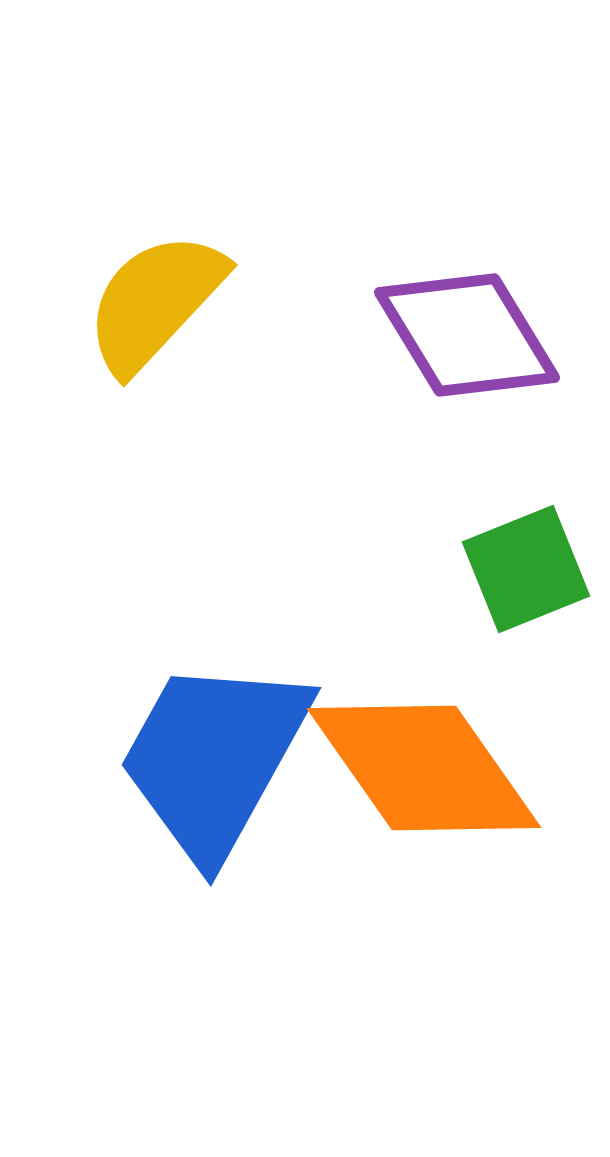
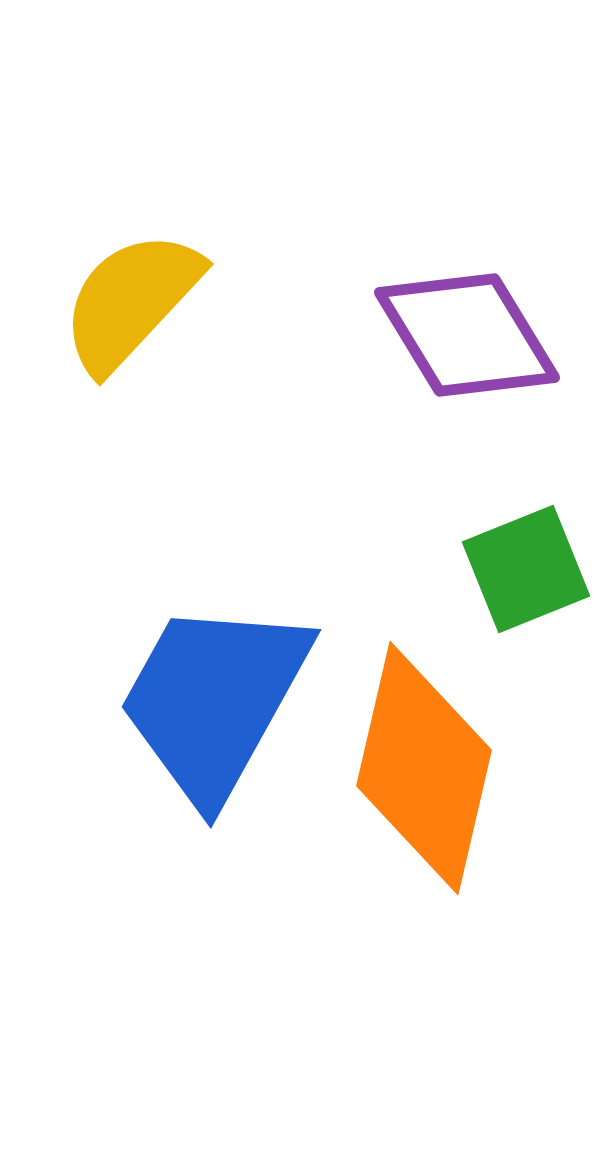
yellow semicircle: moved 24 px left, 1 px up
blue trapezoid: moved 58 px up
orange diamond: rotated 48 degrees clockwise
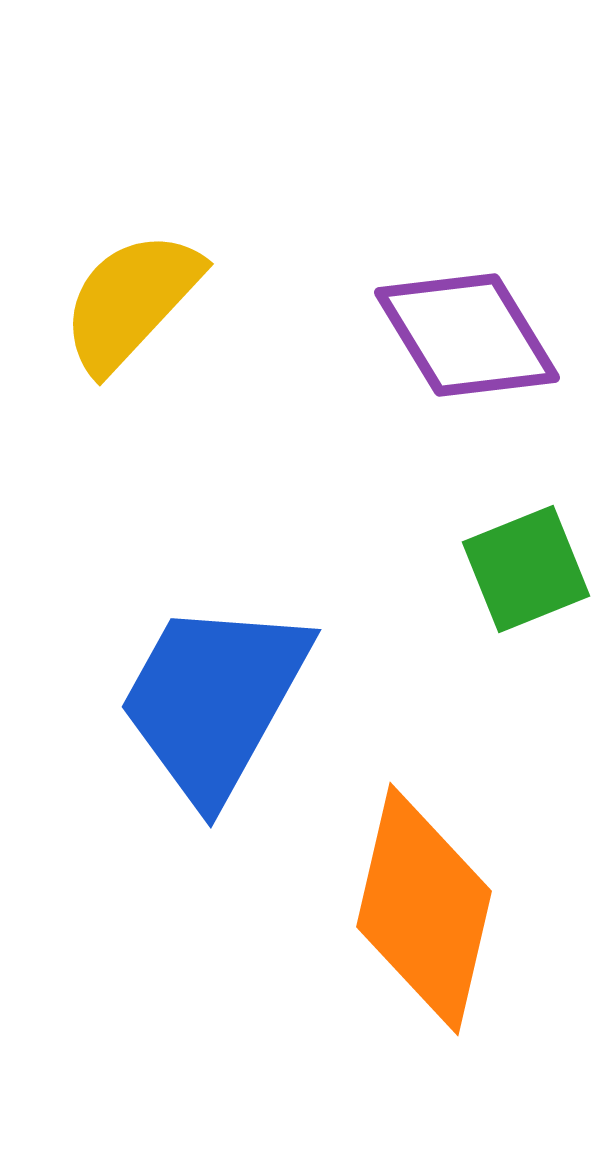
orange diamond: moved 141 px down
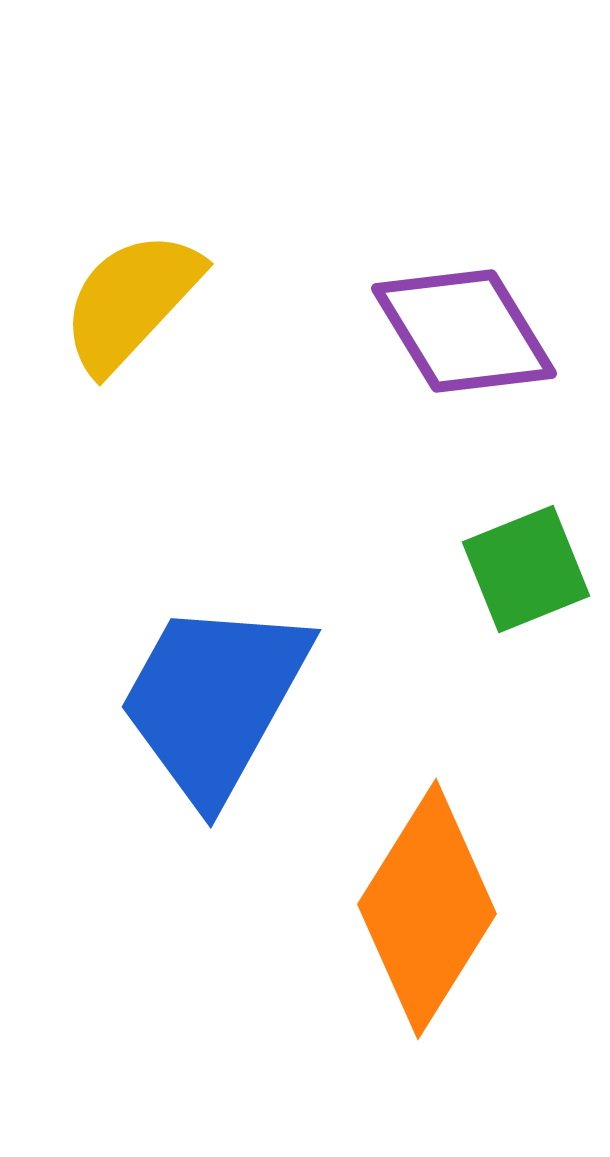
purple diamond: moved 3 px left, 4 px up
orange diamond: moved 3 px right; rotated 19 degrees clockwise
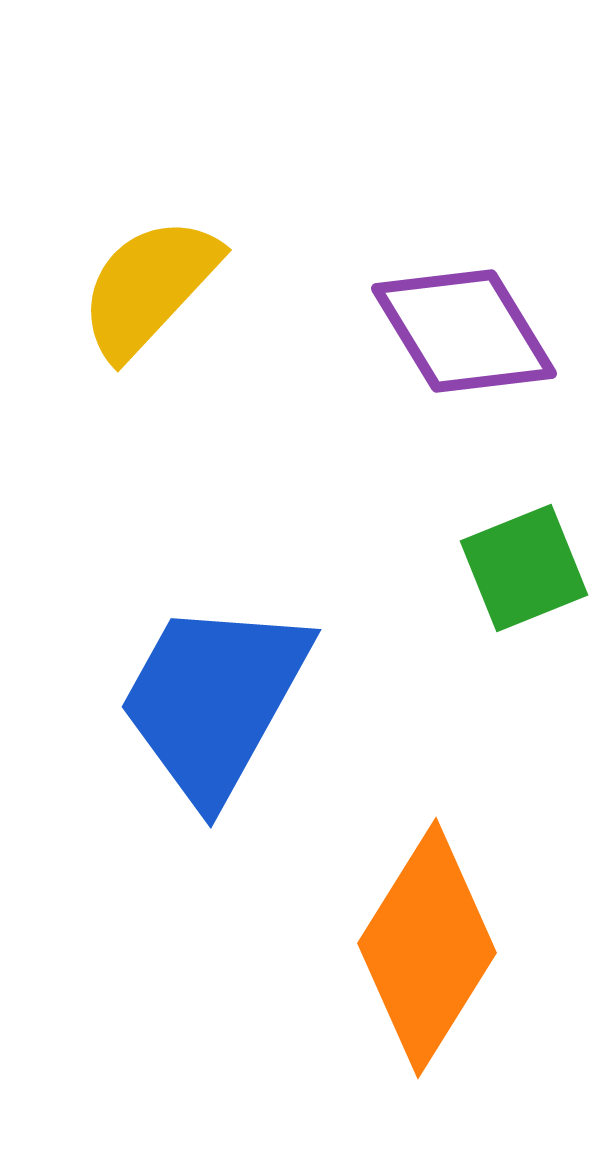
yellow semicircle: moved 18 px right, 14 px up
green square: moved 2 px left, 1 px up
orange diamond: moved 39 px down
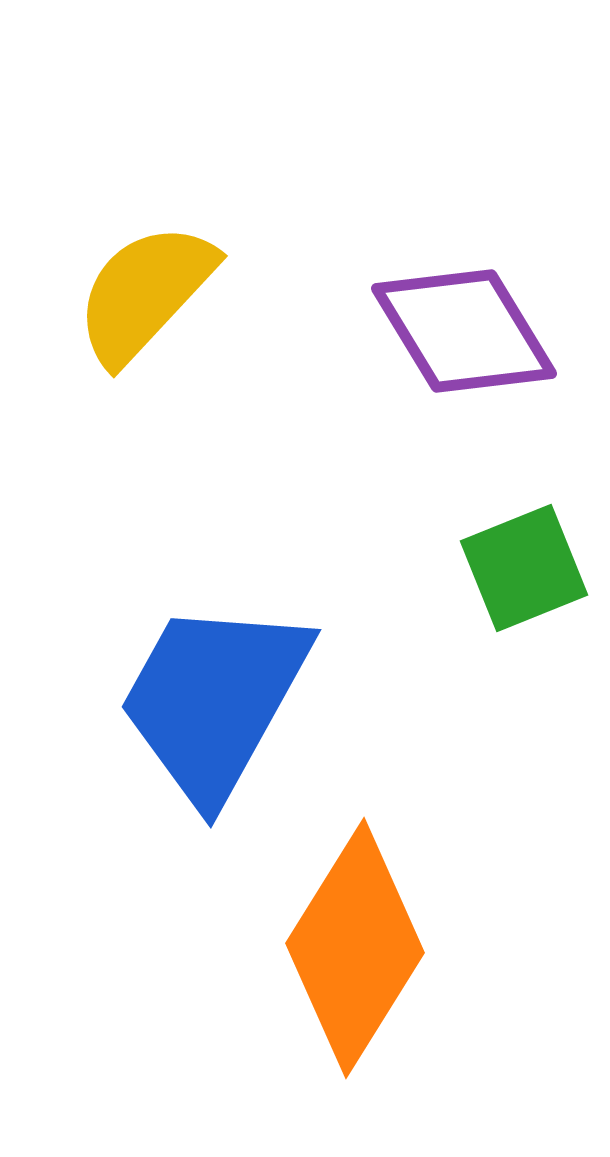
yellow semicircle: moved 4 px left, 6 px down
orange diamond: moved 72 px left
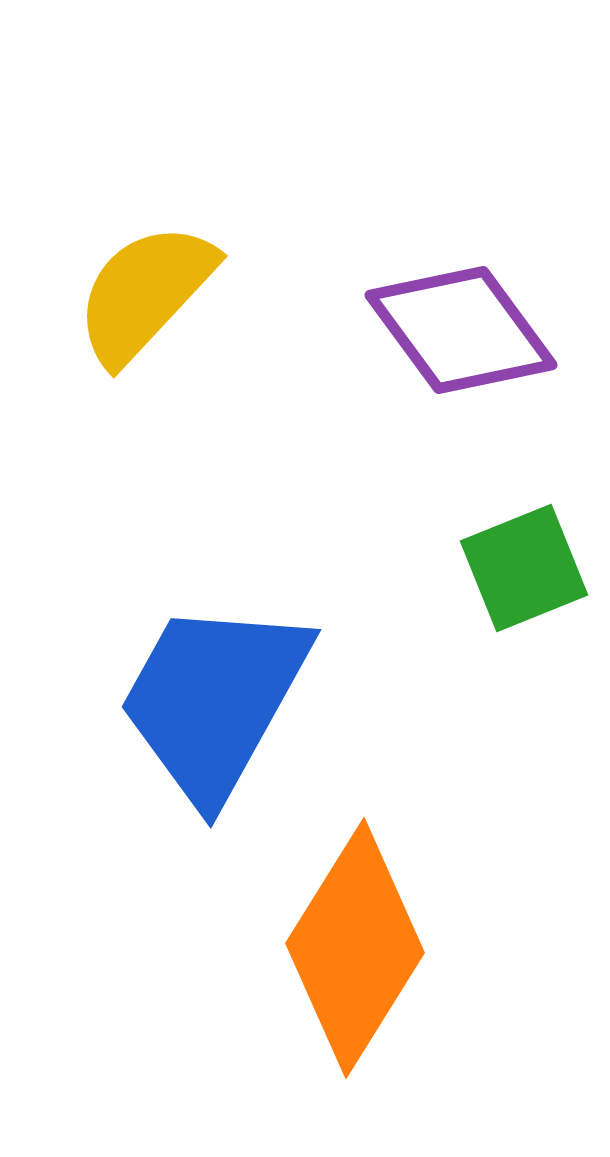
purple diamond: moved 3 px left, 1 px up; rotated 5 degrees counterclockwise
